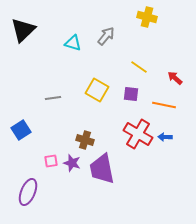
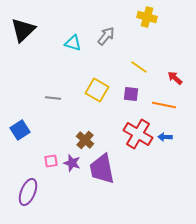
gray line: rotated 14 degrees clockwise
blue square: moved 1 px left
brown cross: rotated 24 degrees clockwise
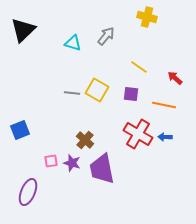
gray line: moved 19 px right, 5 px up
blue square: rotated 12 degrees clockwise
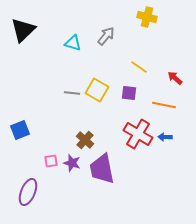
purple square: moved 2 px left, 1 px up
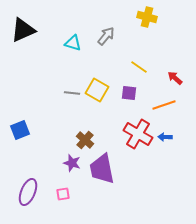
black triangle: rotated 20 degrees clockwise
orange line: rotated 30 degrees counterclockwise
pink square: moved 12 px right, 33 px down
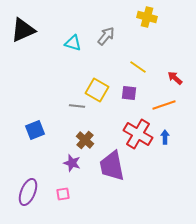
yellow line: moved 1 px left
gray line: moved 5 px right, 13 px down
blue square: moved 15 px right
blue arrow: rotated 88 degrees clockwise
purple trapezoid: moved 10 px right, 3 px up
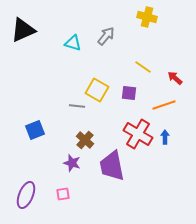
yellow line: moved 5 px right
purple ellipse: moved 2 px left, 3 px down
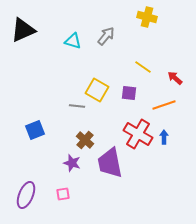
cyan triangle: moved 2 px up
blue arrow: moved 1 px left
purple trapezoid: moved 2 px left, 3 px up
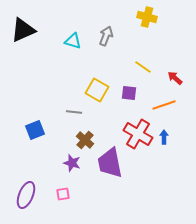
gray arrow: rotated 18 degrees counterclockwise
gray line: moved 3 px left, 6 px down
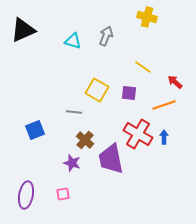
red arrow: moved 4 px down
purple trapezoid: moved 1 px right, 4 px up
purple ellipse: rotated 12 degrees counterclockwise
